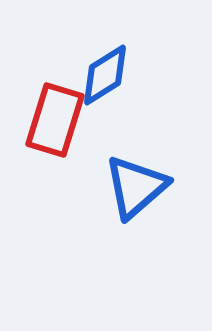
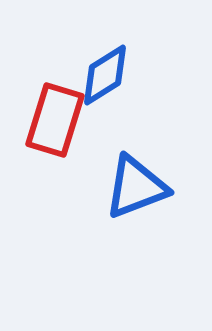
blue triangle: rotated 20 degrees clockwise
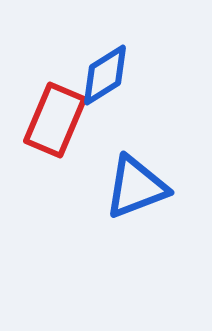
red rectangle: rotated 6 degrees clockwise
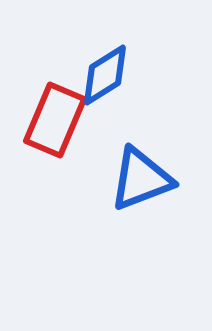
blue triangle: moved 5 px right, 8 px up
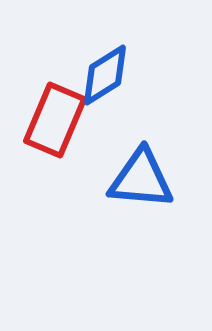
blue triangle: rotated 26 degrees clockwise
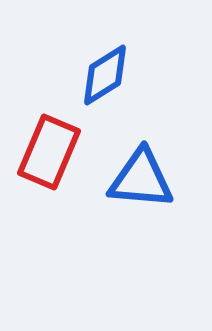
red rectangle: moved 6 px left, 32 px down
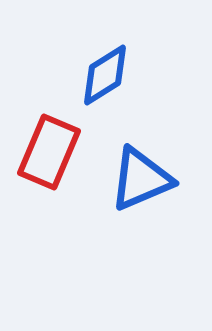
blue triangle: rotated 28 degrees counterclockwise
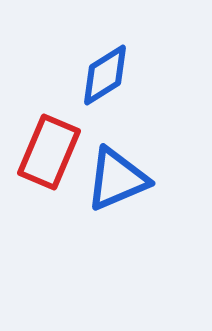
blue triangle: moved 24 px left
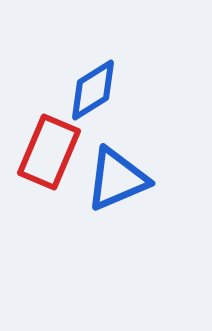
blue diamond: moved 12 px left, 15 px down
